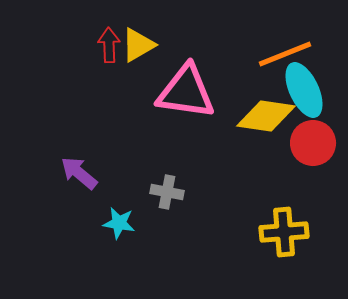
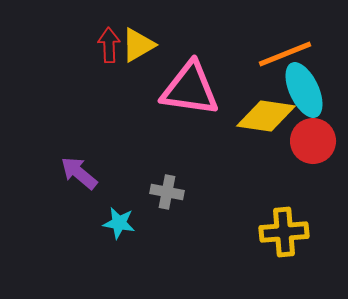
pink triangle: moved 4 px right, 3 px up
red circle: moved 2 px up
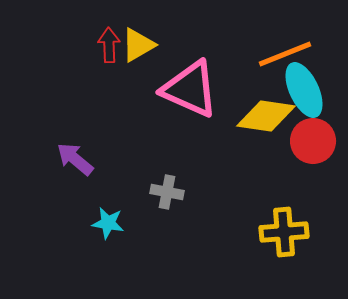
pink triangle: rotated 16 degrees clockwise
purple arrow: moved 4 px left, 14 px up
cyan star: moved 11 px left
